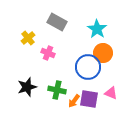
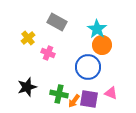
orange circle: moved 1 px left, 8 px up
green cross: moved 2 px right, 4 px down
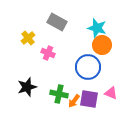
cyan star: moved 1 px up; rotated 18 degrees counterclockwise
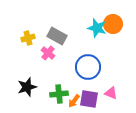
gray rectangle: moved 14 px down
yellow cross: rotated 24 degrees clockwise
orange circle: moved 11 px right, 21 px up
pink cross: rotated 16 degrees clockwise
green cross: rotated 18 degrees counterclockwise
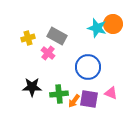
black star: moved 5 px right; rotated 18 degrees clockwise
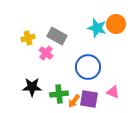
orange circle: moved 3 px right
pink cross: moved 2 px left
pink triangle: moved 2 px right, 1 px up
